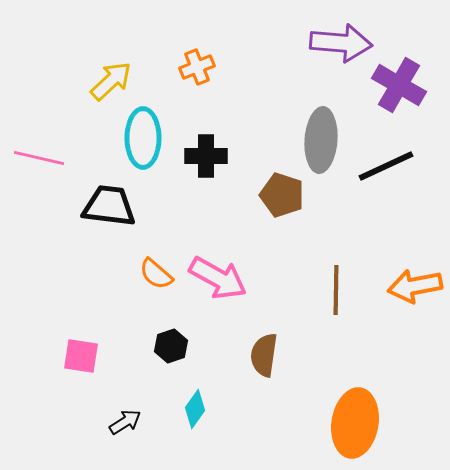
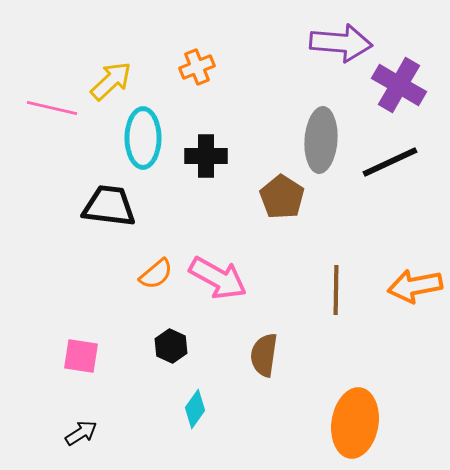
pink line: moved 13 px right, 50 px up
black line: moved 4 px right, 4 px up
brown pentagon: moved 2 px down; rotated 15 degrees clockwise
orange semicircle: rotated 81 degrees counterclockwise
black hexagon: rotated 16 degrees counterclockwise
black arrow: moved 44 px left, 11 px down
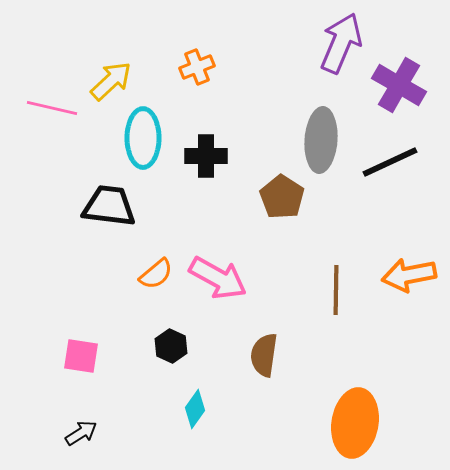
purple arrow: rotated 72 degrees counterclockwise
orange arrow: moved 6 px left, 11 px up
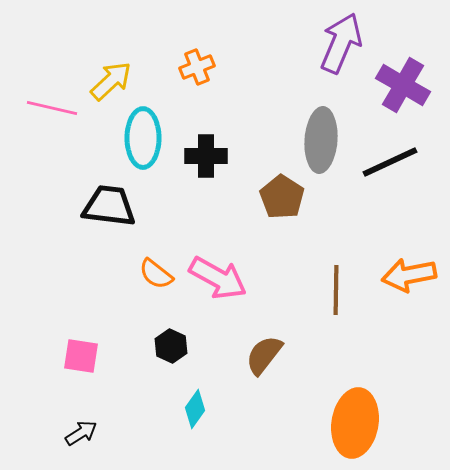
purple cross: moved 4 px right
orange semicircle: rotated 78 degrees clockwise
brown semicircle: rotated 30 degrees clockwise
